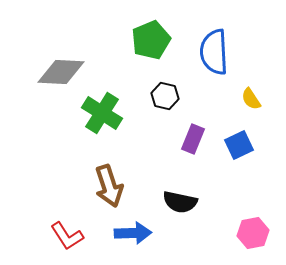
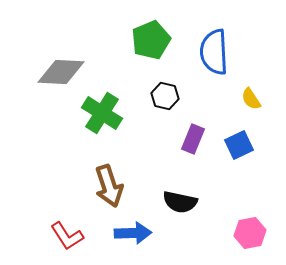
pink hexagon: moved 3 px left
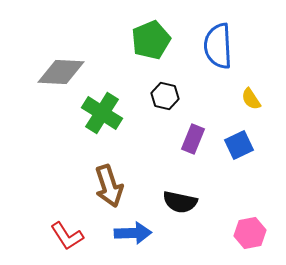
blue semicircle: moved 4 px right, 6 px up
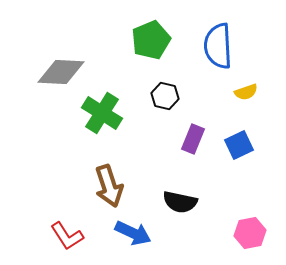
yellow semicircle: moved 5 px left, 7 px up; rotated 75 degrees counterclockwise
blue arrow: rotated 27 degrees clockwise
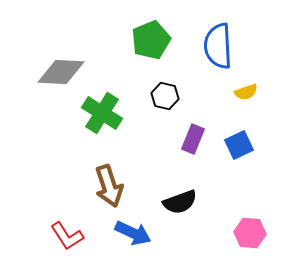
black semicircle: rotated 32 degrees counterclockwise
pink hexagon: rotated 16 degrees clockwise
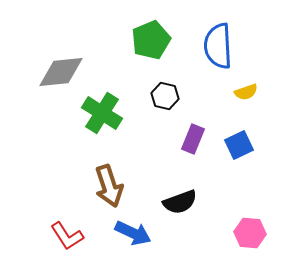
gray diamond: rotated 9 degrees counterclockwise
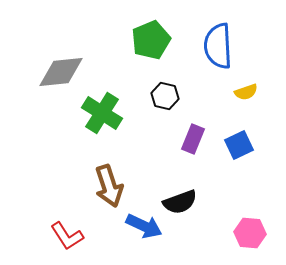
blue arrow: moved 11 px right, 7 px up
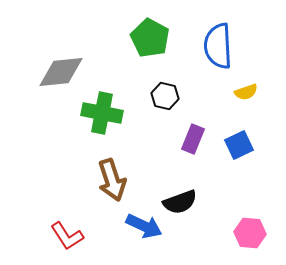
green pentagon: moved 1 px left, 2 px up; rotated 21 degrees counterclockwise
green cross: rotated 21 degrees counterclockwise
brown arrow: moved 3 px right, 6 px up
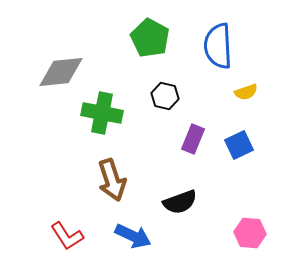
blue arrow: moved 11 px left, 10 px down
